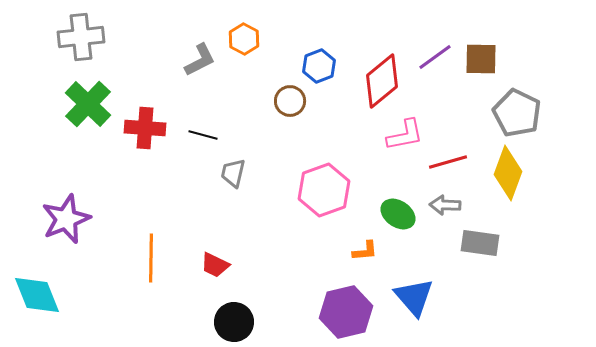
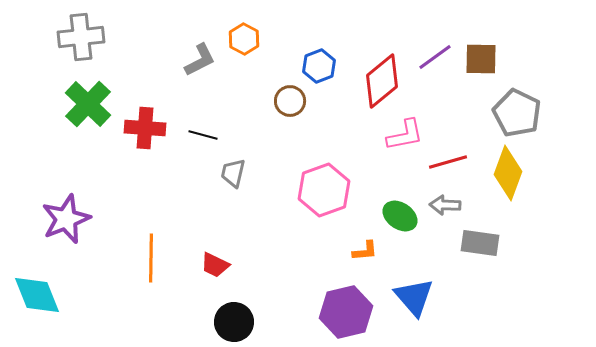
green ellipse: moved 2 px right, 2 px down
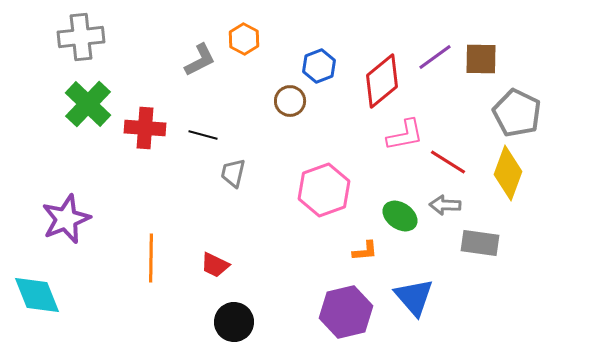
red line: rotated 48 degrees clockwise
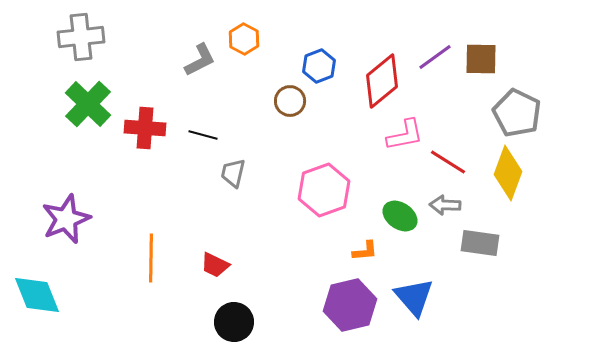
purple hexagon: moved 4 px right, 7 px up
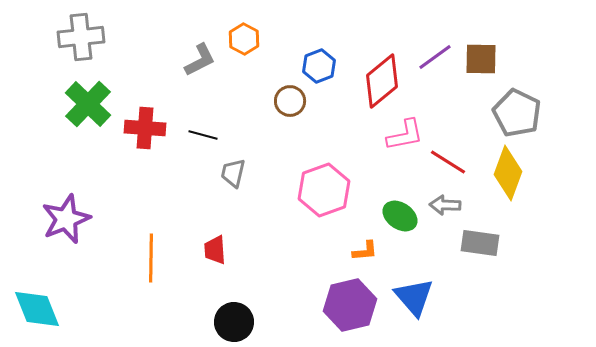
red trapezoid: moved 15 px up; rotated 60 degrees clockwise
cyan diamond: moved 14 px down
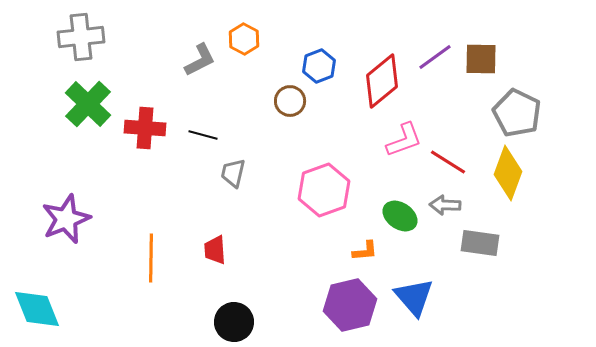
pink L-shape: moved 1 px left, 5 px down; rotated 9 degrees counterclockwise
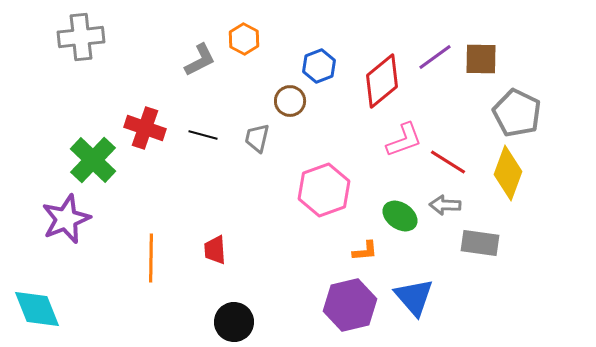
green cross: moved 5 px right, 56 px down
red cross: rotated 15 degrees clockwise
gray trapezoid: moved 24 px right, 35 px up
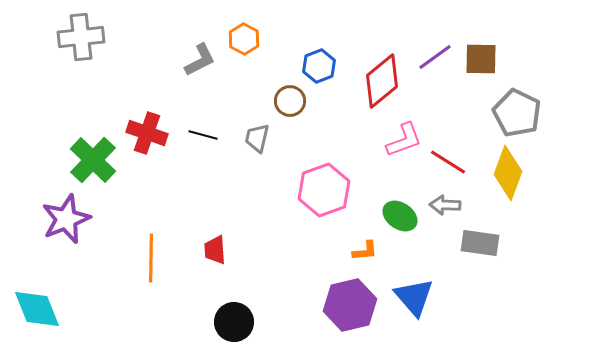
red cross: moved 2 px right, 5 px down
